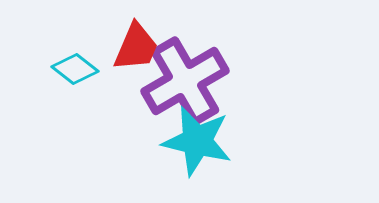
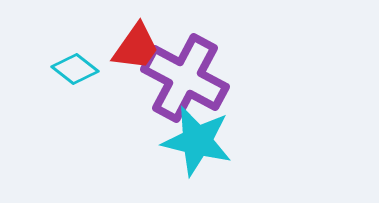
red trapezoid: rotated 12 degrees clockwise
purple cross: moved 3 px up; rotated 32 degrees counterclockwise
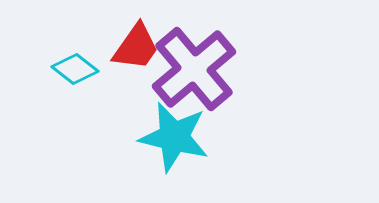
purple cross: moved 9 px right, 9 px up; rotated 22 degrees clockwise
cyan star: moved 23 px left, 4 px up
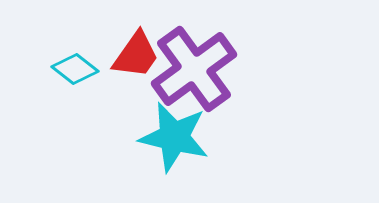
red trapezoid: moved 8 px down
purple cross: rotated 4 degrees clockwise
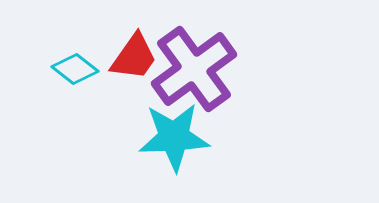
red trapezoid: moved 2 px left, 2 px down
cyan star: rotated 16 degrees counterclockwise
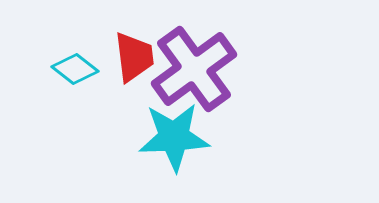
red trapezoid: rotated 42 degrees counterclockwise
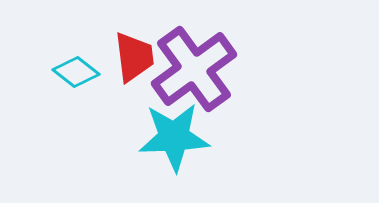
cyan diamond: moved 1 px right, 3 px down
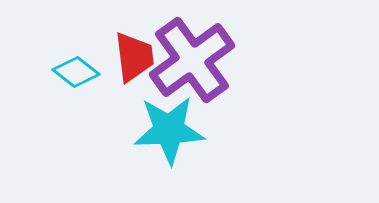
purple cross: moved 2 px left, 9 px up
cyan star: moved 5 px left, 7 px up
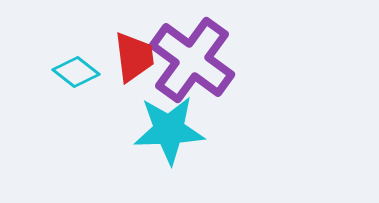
purple cross: rotated 18 degrees counterclockwise
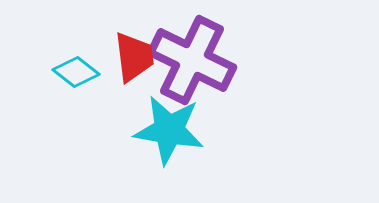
purple cross: rotated 10 degrees counterclockwise
cyan star: rotated 12 degrees clockwise
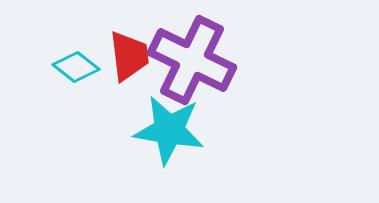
red trapezoid: moved 5 px left, 1 px up
cyan diamond: moved 5 px up
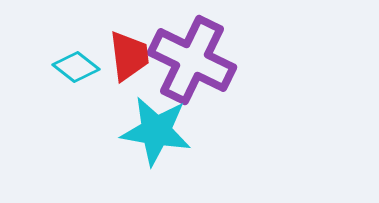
cyan star: moved 13 px left, 1 px down
